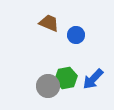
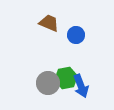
blue arrow: moved 12 px left, 7 px down; rotated 65 degrees counterclockwise
gray circle: moved 3 px up
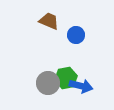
brown trapezoid: moved 2 px up
blue arrow: rotated 55 degrees counterclockwise
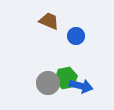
blue circle: moved 1 px down
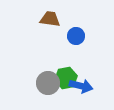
brown trapezoid: moved 1 px right, 2 px up; rotated 15 degrees counterclockwise
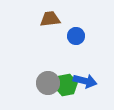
brown trapezoid: rotated 15 degrees counterclockwise
green hexagon: moved 7 px down
blue arrow: moved 4 px right, 5 px up
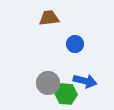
brown trapezoid: moved 1 px left, 1 px up
blue circle: moved 1 px left, 8 px down
green hexagon: moved 9 px down; rotated 15 degrees clockwise
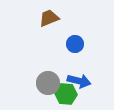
brown trapezoid: rotated 15 degrees counterclockwise
blue arrow: moved 6 px left
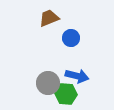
blue circle: moved 4 px left, 6 px up
blue arrow: moved 2 px left, 5 px up
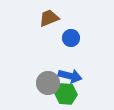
blue arrow: moved 7 px left
